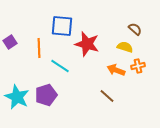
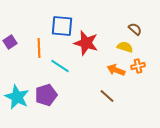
red star: moved 1 px left, 1 px up
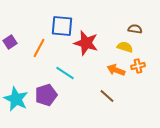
brown semicircle: rotated 32 degrees counterclockwise
orange line: rotated 30 degrees clockwise
cyan line: moved 5 px right, 7 px down
cyan star: moved 1 px left, 2 px down
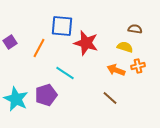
brown line: moved 3 px right, 2 px down
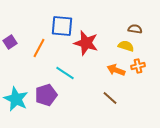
yellow semicircle: moved 1 px right, 1 px up
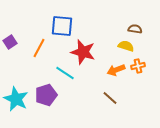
red star: moved 3 px left, 9 px down
orange arrow: rotated 42 degrees counterclockwise
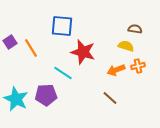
orange line: moved 8 px left; rotated 60 degrees counterclockwise
cyan line: moved 2 px left
purple pentagon: rotated 15 degrees clockwise
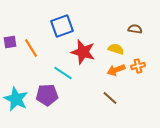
blue square: rotated 25 degrees counterclockwise
purple square: rotated 24 degrees clockwise
yellow semicircle: moved 10 px left, 3 px down
purple pentagon: moved 1 px right
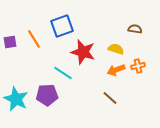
orange line: moved 3 px right, 9 px up
